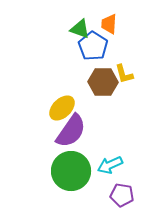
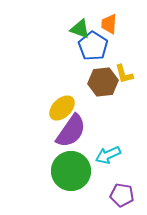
brown hexagon: rotated 8 degrees counterclockwise
cyan arrow: moved 2 px left, 10 px up
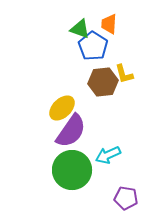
green circle: moved 1 px right, 1 px up
purple pentagon: moved 4 px right, 3 px down
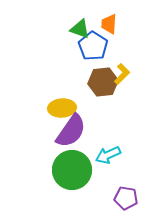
yellow L-shape: moved 2 px left; rotated 120 degrees counterclockwise
yellow ellipse: rotated 40 degrees clockwise
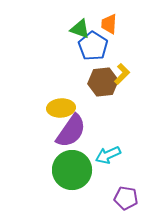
yellow ellipse: moved 1 px left
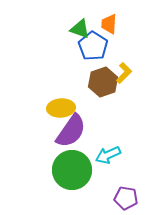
yellow L-shape: moved 2 px right, 1 px up
brown hexagon: rotated 12 degrees counterclockwise
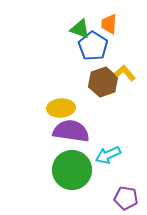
yellow L-shape: moved 1 px right; rotated 85 degrees counterclockwise
purple semicircle: rotated 117 degrees counterclockwise
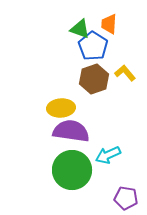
brown hexagon: moved 9 px left, 3 px up
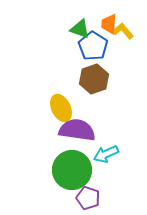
yellow L-shape: moved 2 px left, 42 px up
yellow ellipse: rotated 68 degrees clockwise
purple semicircle: moved 6 px right, 1 px up
cyan arrow: moved 2 px left, 1 px up
purple pentagon: moved 38 px left; rotated 10 degrees clockwise
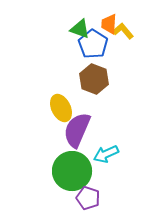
blue pentagon: moved 2 px up
brown hexagon: rotated 20 degrees counterclockwise
purple semicircle: rotated 75 degrees counterclockwise
green circle: moved 1 px down
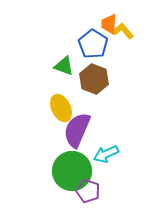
green triangle: moved 16 px left, 37 px down
purple pentagon: moved 7 px up
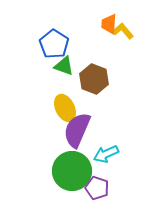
blue pentagon: moved 39 px left
yellow ellipse: moved 4 px right
purple pentagon: moved 9 px right, 3 px up
